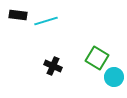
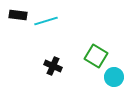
green square: moved 1 px left, 2 px up
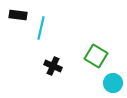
cyan line: moved 5 px left, 7 px down; rotated 60 degrees counterclockwise
cyan circle: moved 1 px left, 6 px down
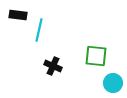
cyan line: moved 2 px left, 2 px down
green square: rotated 25 degrees counterclockwise
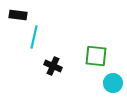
cyan line: moved 5 px left, 7 px down
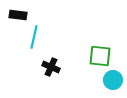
green square: moved 4 px right
black cross: moved 2 px left, 1 px down
cyan circle: moved 3 px up
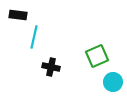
green square: moved 3 px left; rotated 30 degrees counterclockwise
black cross: rotated 12 degrees counterclockwise
cyan circle: moved 2 px down
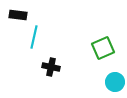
green square: moved 6 px right, 8 px up
cyan circle: moved 2 px right
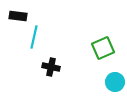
black rectangle: moved 1 px down
